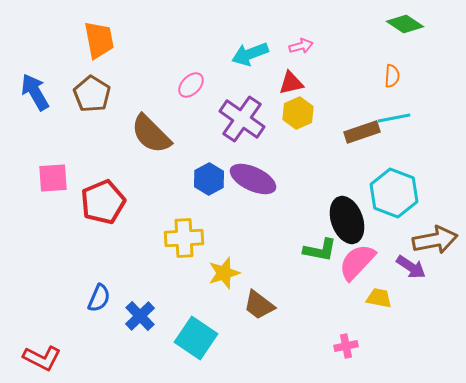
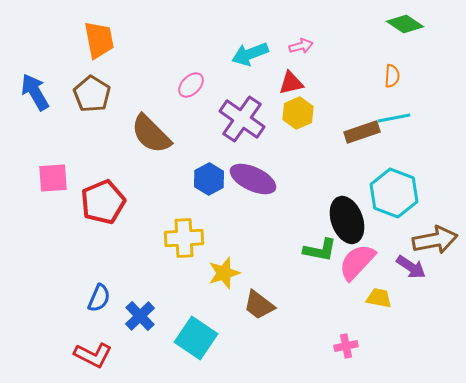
red L-shape: moved 51 px right, 3 px up
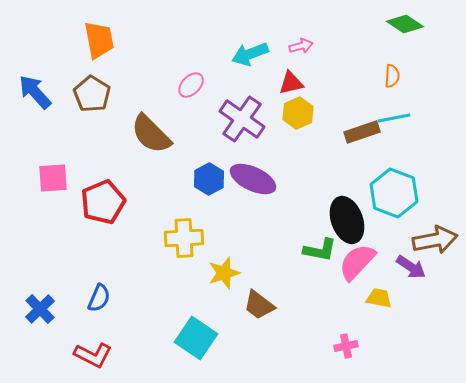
blue arrow: rotated 12 degrees counterclockwise
blue cross: moved 100 px left, 7 px up
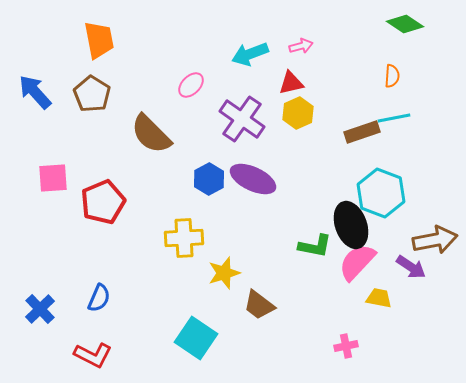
cyan hexagon: moved 13 px left
black ellipse: moved 4 px right, 5 px down
green L-shape: moved 5 px left, 4 px up
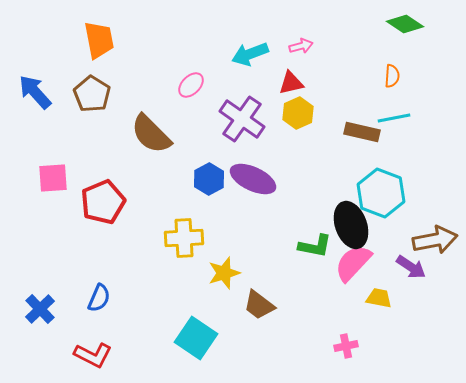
brown rectangle: rotated 32 degrees clockwise
pink semicircle: moved 4 px left, 1 px down
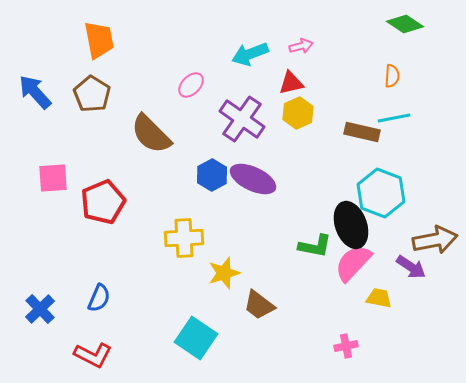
blue hexagon: moved 3 px right, 4 px up
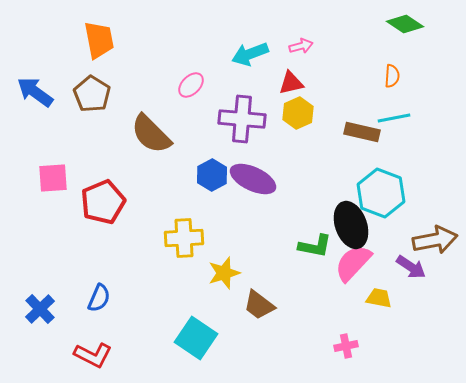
blue arrow: rotated 12 degrees counterclockwise
purple cross: rotated 30 degrees counterclockwise
